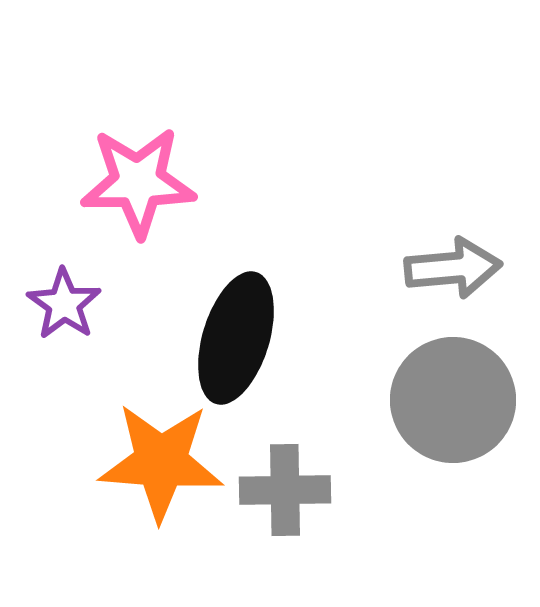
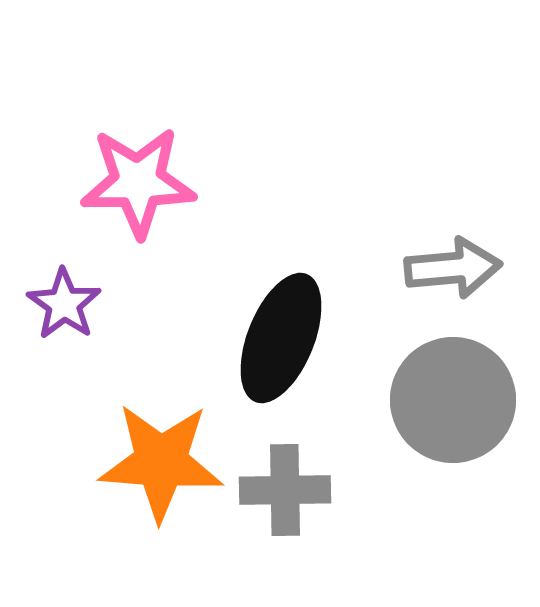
black ellipse: moved 45 px right; rotated 5 degrees clockwise
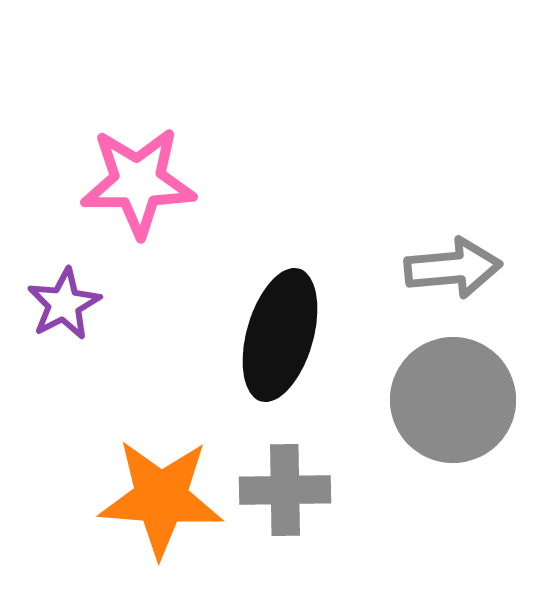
purple star: rotated 10 degrees clockwise
black ellipse: moved 1 px left, 3 px up; rotated 6 degrees counterclockwise
orange star: moved 36 px down
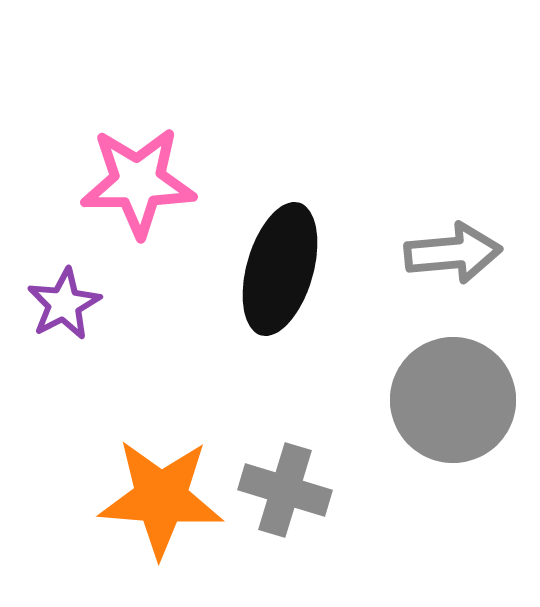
gray arrow: moved 15 px up
black ellipse: moved 66 px up
gray cross: rotated 18 degrees clockwise
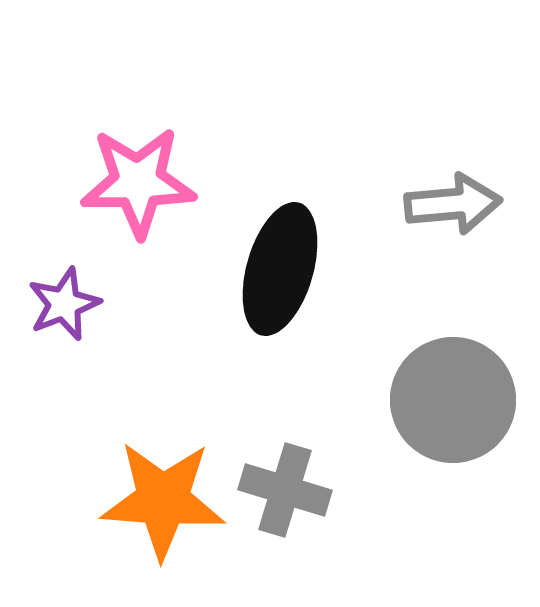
gray arrow: moved 49 px up
purple star: rotated 6 degrees clockwise
orange star: moved 2 px right, 2 px down
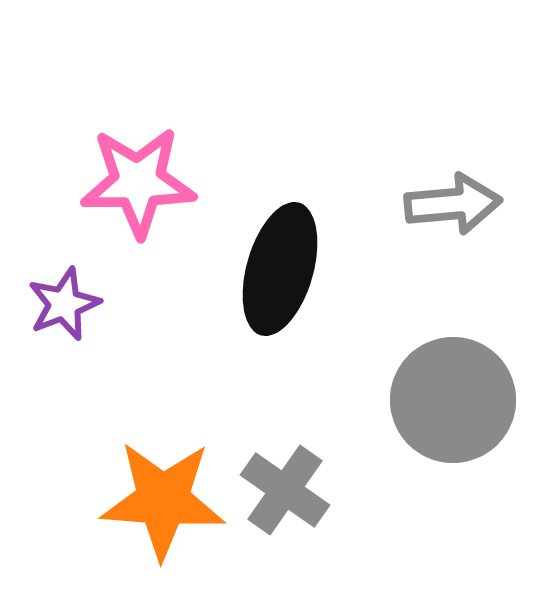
gray cross: rotated 18 degrees clockwise
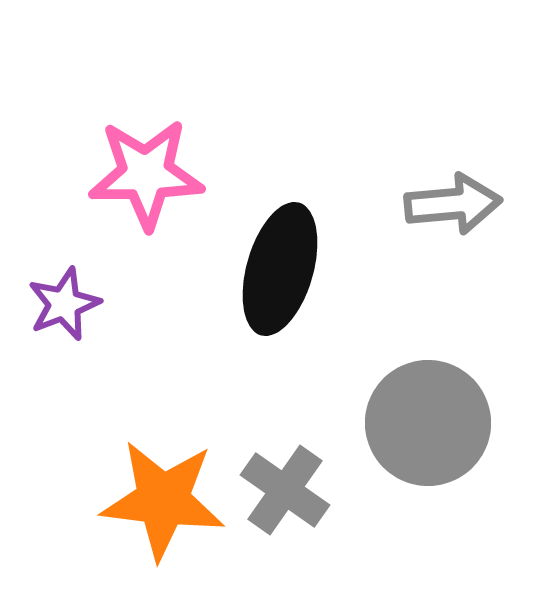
pink star: moved 8 px right, 8 px up
gray circle: moved 25 px left, 23 px down
orange star: rotated 3 degrees clockwise
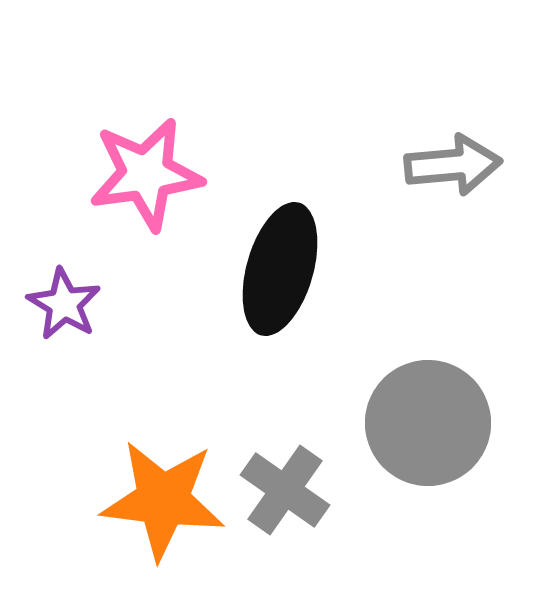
pink star: rotated 7 degrees counterclockwise
gray arrow: moved 39 px up
purple star: rotated 20 degrees counterclockwise
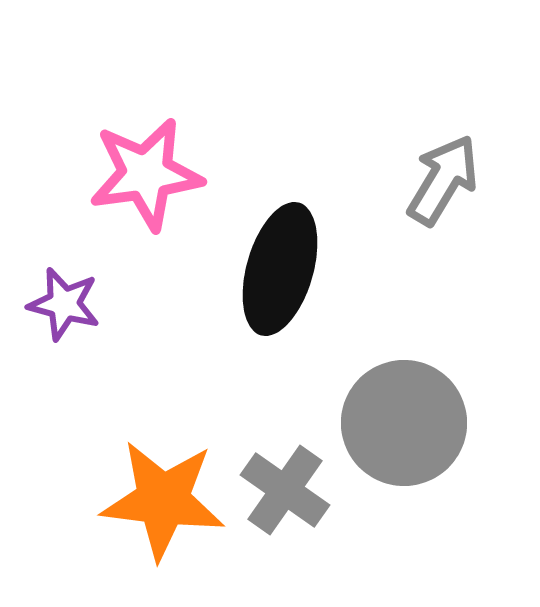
gray arrow: moved 10 px left, 15 px down; rotated 54 degrees counterclockwise
purple star: rotated 16 degrees counterclockwise
gray circle: moved 24 px left
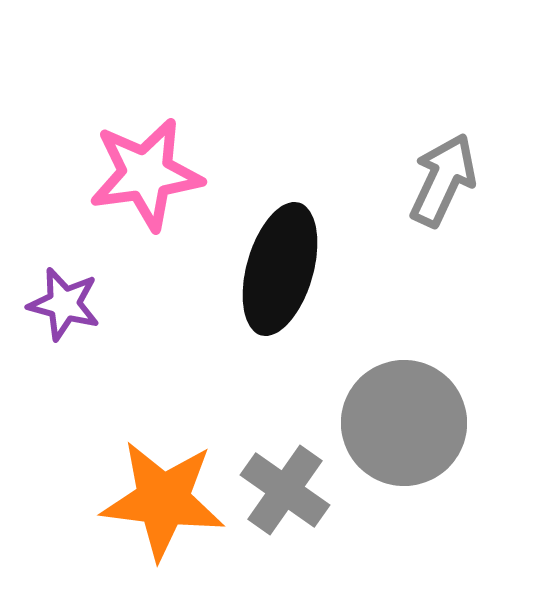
gray arrow: rotated 6 degrees counterclockwise
